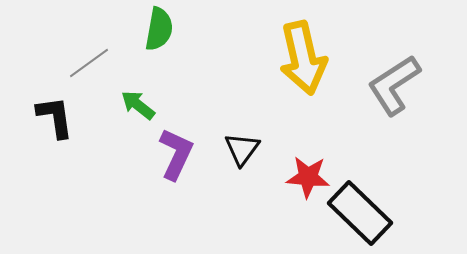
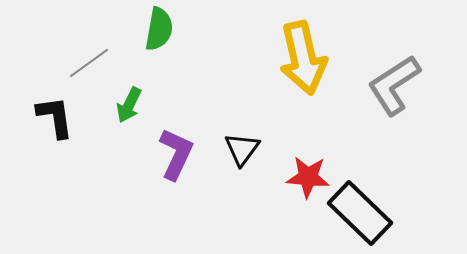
green arrow: moved 9 px left; rotated 102 degrees counterclockwise
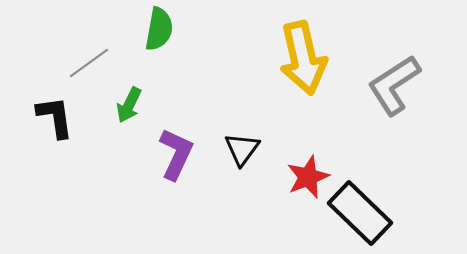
red star: rotated 27 degrees counterclockwise
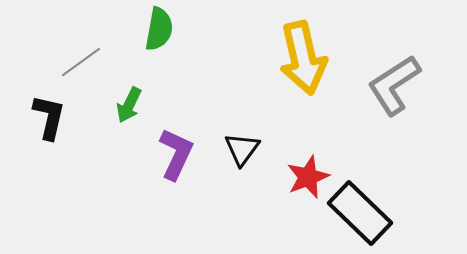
gray line: moved 8 px left, 1 px up
black L-shape: moved 6 px left; rotated 21 degrees clockwise
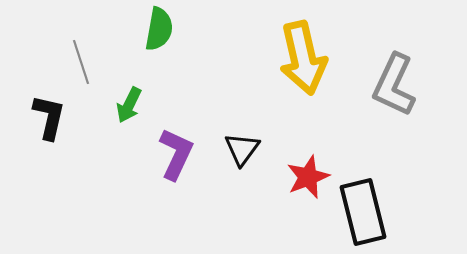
gray line: rotated 72 degrees counterclockwise
gray L-shape: rotated 32 degrees counterclockwise
black rectangle: moved 3 px right, 1 px up; rotated 32 degrees clockwise
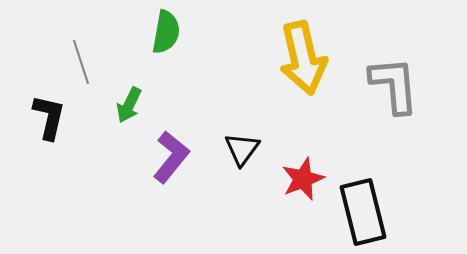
green semicircle: moved 7 px right, 3 px down
gray L-shape: rotated 150 degrees clockwise
purple L-shape: moved 5 px left, 3 px down; rotated 14 degrees clockwise
red star: moved 5 px left, 2 px down
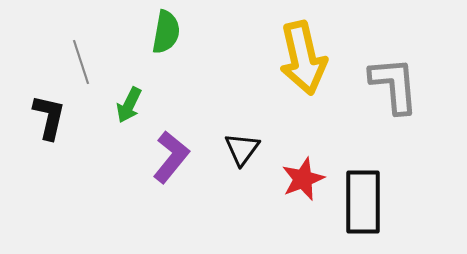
black rectangle: moved 10 px up; rotated 14 degrees clockwise
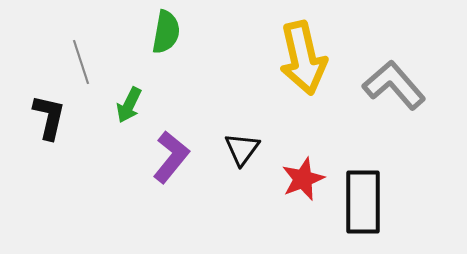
gray L-shape: rotated 36 degrees counterclockwise
